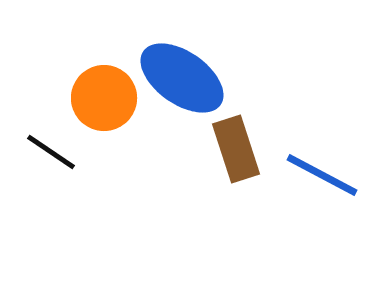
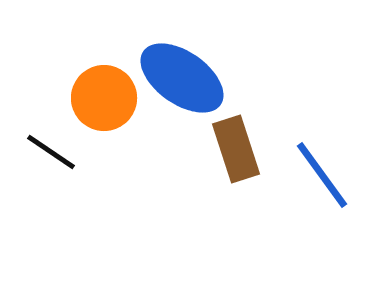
blue line: rotated 26 degrees clockwise
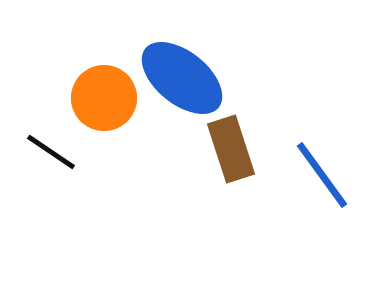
blue ellipse: rotated 4 degrees clockwise
brown rectangle: moved 5 px left
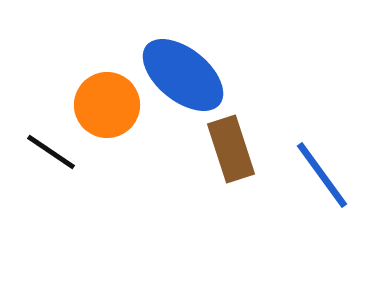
blue ellipse: moved 1 px right, 3 px up
orange circle: moved 3 px right, 7 px down
